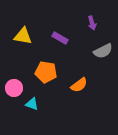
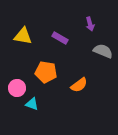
purple arrow: moved 2 px left, 1 px down
gray semicircle: rotated 132 degrees counterclockwise
pink circle: moved 3 px right
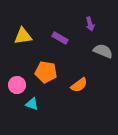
yellow triangle: rotated 18 degrees counterclockwise
pink circle: moved 3 px up
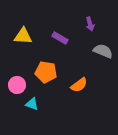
yellow triangle: rotated 12 degrees clockwise
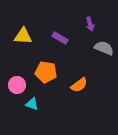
gray semicircle: moved 1 px right, 3 px up
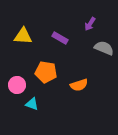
purple arrow: rotated 48 degrees clockwise
orange semicircle: rotated 18 degrees clockwise
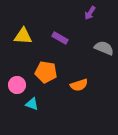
purple arrow: moved 11 px up
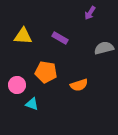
gray semicircle: rotated 36 degrees counterclockwise
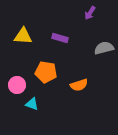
purple rectangle: rotated 14 degrees counterclockwise
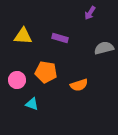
pink circle: moved 5 px up
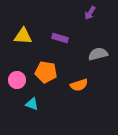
gray semicircle: moved 6 px left, 6 px down
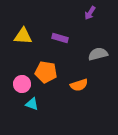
pink circle: moved 5 px right, 4 px down
